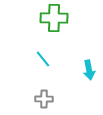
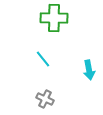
gray cross: moved 1 px right; rotated 24 degrees clockwise
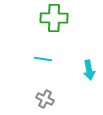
cyan line: rotated 42 degrees counterclockwise
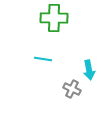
gray cross: moved 27 px right, 10 px up
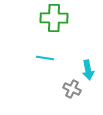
cyan line: moved 2 px right, 1 px up
cyan arrow: moved 1 px left
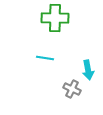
green cross: moved 1 px right
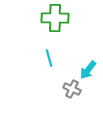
cyan line: moved 4 px right; rotated 66 degrees clockwise
cyan arrow: rotated 48 degrees clockwise
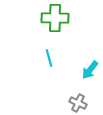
cyan arrow: moved 2 px right
gray cross: moved 6 px right, 14 px down
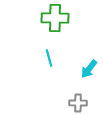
cyan arrow: moved 1 px left, 1 px up
gray cross: rotated 24 degrees counterclockwise
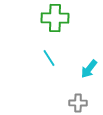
cyan line: rotated 18 degrees counterclockwise
